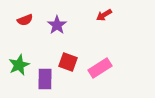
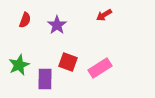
red semicircle: rotated 49 degrees counterclockwise
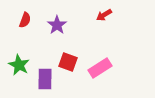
green star: rotated 20 degrees counterclockwise
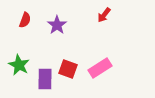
red arrow: rotated 21 degrees counterclockwise
red square: moved 7 px down
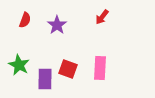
red arrow: moved 2 px left, 2 px down
pink rectangle: rotated 55 degrees counterclockwise
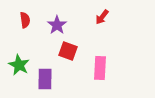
red semicircle: rotated 28 degrees counterclockwise
red square: moved 18 px up
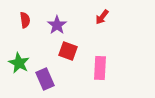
green star: moved 2 px up
purple rectangle: rotated 25 degrees counterclockwise
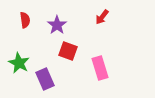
pink rectangle: rotated 20 degrees counterclockwise
